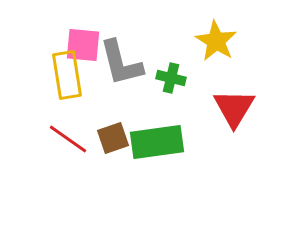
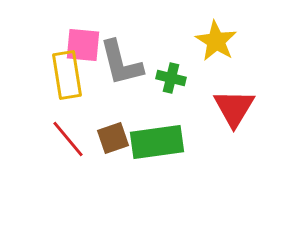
red line: rotated 15 degrees clockwise
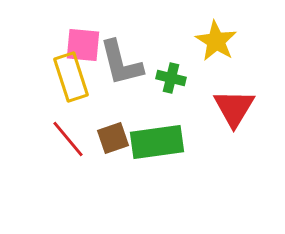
yellow rectangle: moved 4 px right, 2 px down; rotated 9 degrees counterclockwise
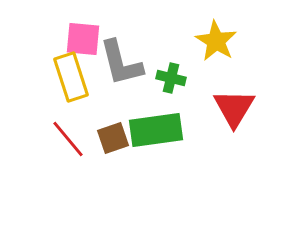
pink square: moved 6 px up
green rectangle: moved 1 px left, 12 px up
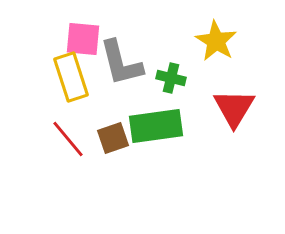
green rectangle: moved 4 px up
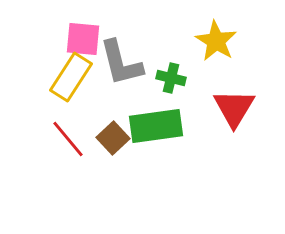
yellow rectangle: rotated 51 degrees clockwise
brown square: rotated 24 degrees counterclockwise
